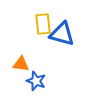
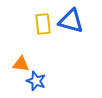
blue triangle: moved 9 px right, 13 px up
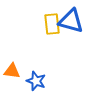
yellow rectangle: moved 9 px right
orange triangle: moved 9 px left, 7 px down
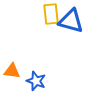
yellow rectangle: moved 1 px left, 10 px up
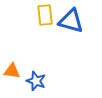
yellow rectangle: moved 6 px left, 1 px down
